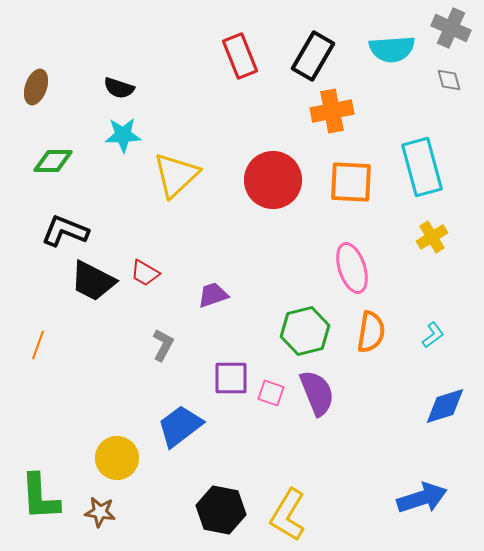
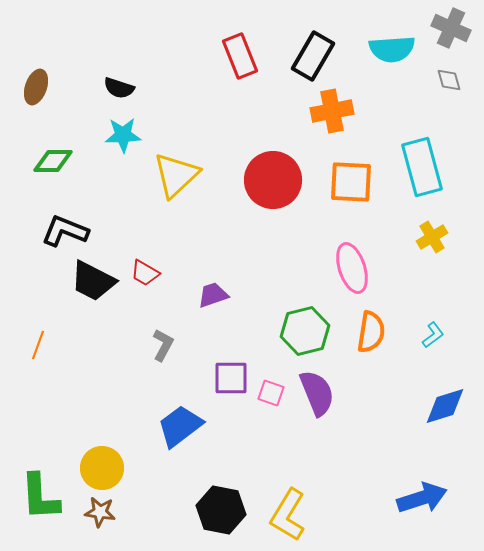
yellow circle: moved 15 px left, 10 px down
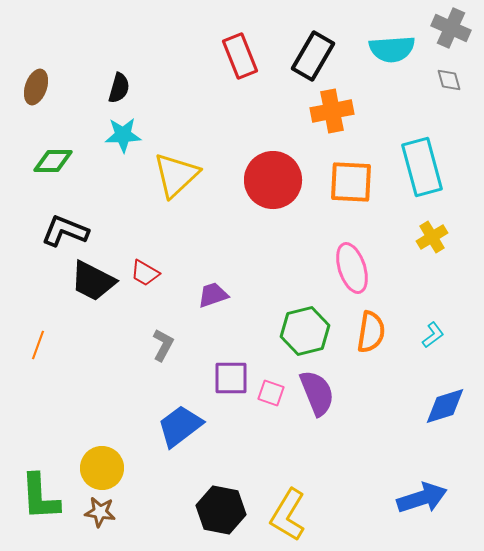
black semicircle: rotated 92 degrees counterclockwise
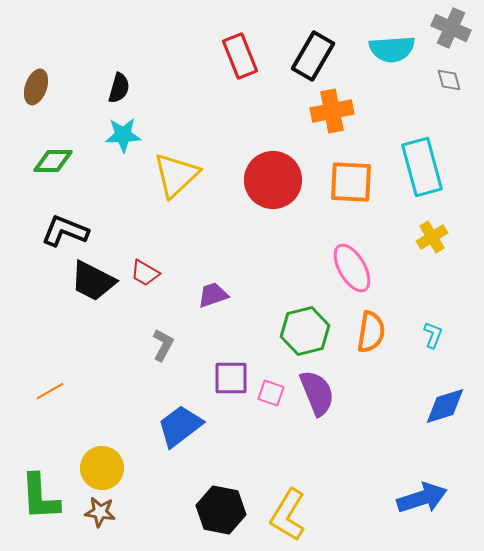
pink ellipse: rotated 12 degrees counterclockwise
cyan L-shape: rotated 32 degrees counterclockwise
orange line: moved 12 px right, 46 px down; rotated 40 degrees clockwise
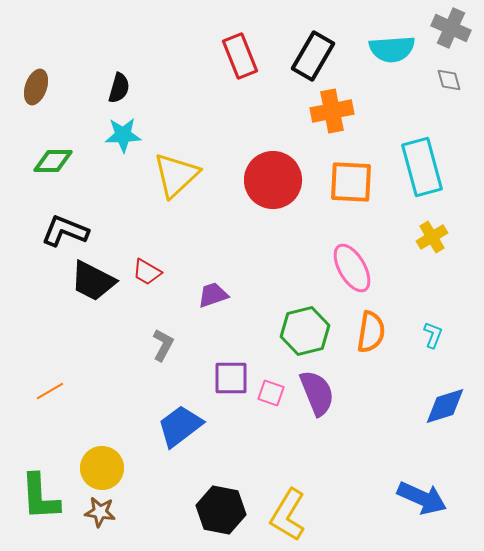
red trapezoid: moved 2 px right, 1 px up
blue arrow: rotated 42 degrees clockwise
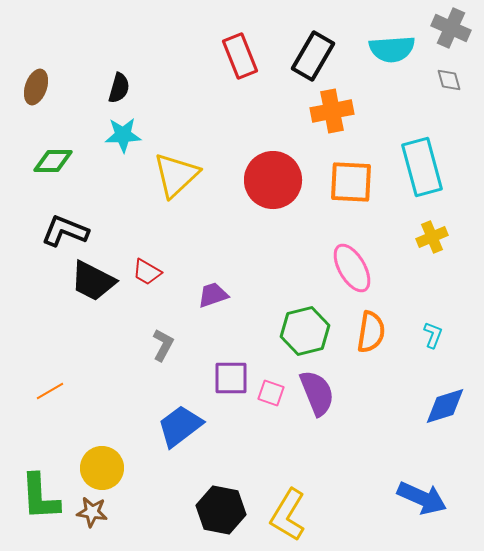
yellow cross: rotated 8 degrees clockwise
brown star: moved 8 px left
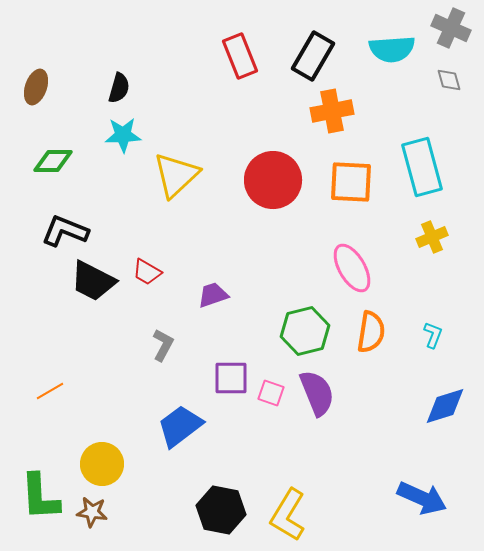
yellow circle: moved 4 px up
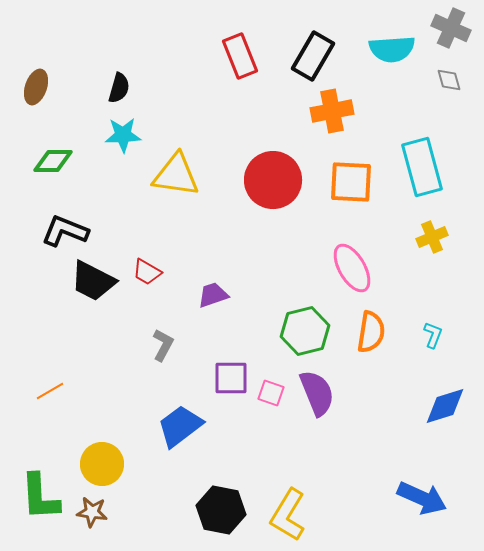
yellow triangle: rotated 51 degrees clockwise
